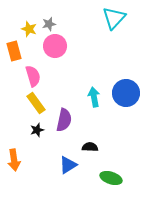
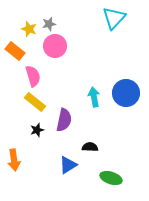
orange rectangle: moved 1 px right; rotated 36 degrees counterclockwise
yellow rectangle: moved 1 px left, 1 px up; rotated 15 degrees counterclockwise
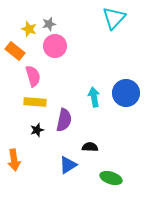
yellow rectangle: rotated 35 degrees counterclockwise
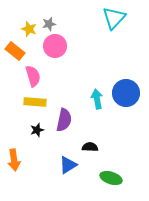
cyan arrow: moved 3 px right, 2 px down
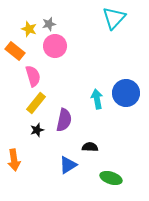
yellow rectangle: moved 1 px right, 1 px down; rotated 55 degrees counterclockwise
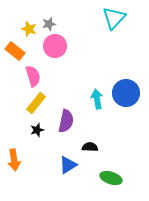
purple semicircle: moved 2 px right, 1 px down
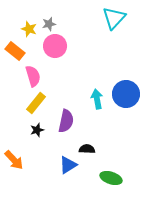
blue circle: moved 1 px down
black semicircle: moved 3 px left, 2 px down
orange arrow: rotated 35 degrees counterclockwise
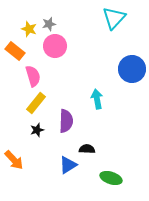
blue circle: moved 6 px right, 25 px up
purple semicircle: rotated 10 degrees counterclockwise
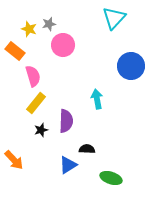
pink circle: moved 8 px right, 1 px up
blue circle: moved 1 px left, 3 px up
black star: moved 4 px right
